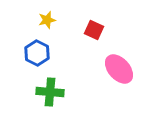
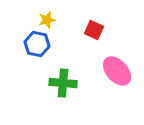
blue hexagon: moved 9 px up; rotated 15 degrees counterclockwise
pink ellipse: moved 2 px left, 2 px down
green cross: moved 13 px right, 9 px up
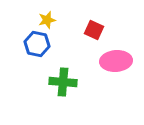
pink ellipse: moved 1 px left, 10 px up; rotated 52 degrees counterclockwise
green cross: moved 1 px up
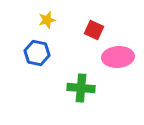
blue hexagon: moved 9 px down
pink ellipse: moved 2 px right, 4 px up
green cross: moved 18 px right, 6 px down
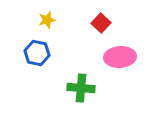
red square: moved 7 px right, 7 px up; rotated 18 degrees clockwise
pink ellipse: moved 2 px right
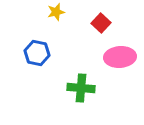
yellow star: moved 9 px right, 8 px up
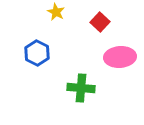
yellow star: rotated 30 degrees counterclockwise
red square: moved 1 px left, 1 px up
blue hexagon: rotated 15 degrees clockwise
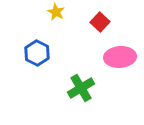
green cross: rotated 36 degrees counterclockwise
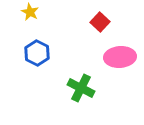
yellow star: moved 26 px left
green cross: rotated 32 degrees counterclockwise
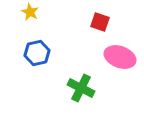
red square: rotated 24 degrees counterclockwise
blue hexagon: rotated 20 degrees clockwise
pink ellipse: rotated 24 degrees clockwise
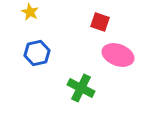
pink ellipse: moved 2 px left, 2 px up
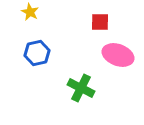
red square: rotated 18 degrees counterclockwise
